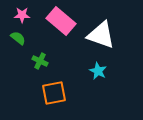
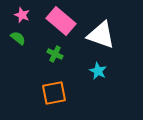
pink star: rotated 21 degrees clockwise
green cross: moved 15 px right, 7 px up
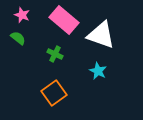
pink rectangle: moved 3 px right, 1 px up
orange square: rotated 25 degrees counterclockwise
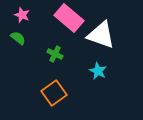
pink rectangle: moved 5 px right, 2 px up
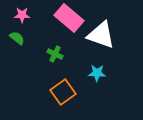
pink star: rotated 21 degrees counterclockwise
green semicircle: moved 1 px left
cyan star: moved 1 px left, 2 px down; rotated 24 degrees counterclockwise
orange square: moved 9 px right, 1 px up
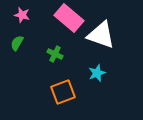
pink star: rotated 14 degrees clockwise
green semicircle: moved 5 px down; rotated 98 degrees counterclockwise
cyan star: rotated 24 degrees counterclockwise
orange square: rotated 15 degrees clockwise
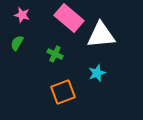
white triangle: rotated 24 degrees counterclockwise
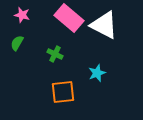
white triangle: moved 3 px right, 10 px up; rotated 32 degrees clockwise
orange square: rotated 15 degrees clockwise
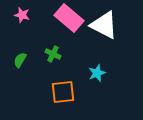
green semicircle: moved 3 px right, 17 px down
green cross: moved 2 px left
